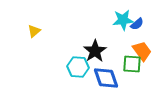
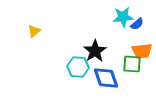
cyan star: moved 3 px up
orange trapezoid: rotated 120 degrees clockwise
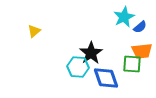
cyan star: moved 1 px right; rotated 20 degrees counterclockwise
blue semicircle: moved 3 px right, 3 px down
black star: moved 4 px left, 2 px down
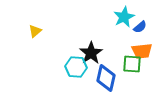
yellow triangle: moved 1 px right
cyan hexagon: moved 2 px left
blue diamond: rotated 32 degrees clockwise
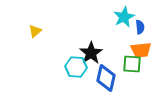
blue semicircle: rotated 56 degrees counterclockwise
orange trapezoid: moved 1 px left, 1 px up
